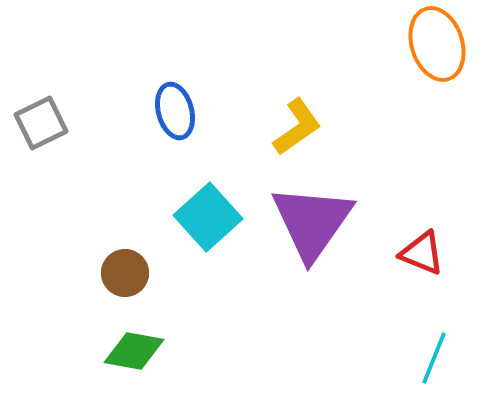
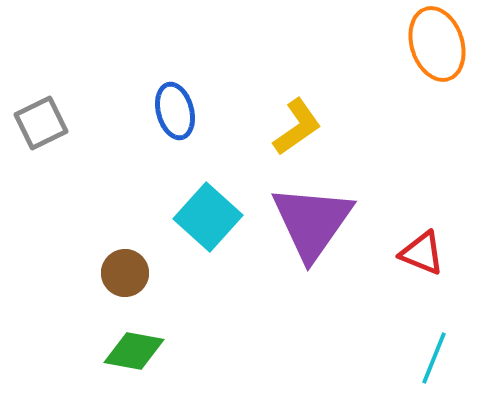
cyan square: rotated 6 degrees counterclockwise
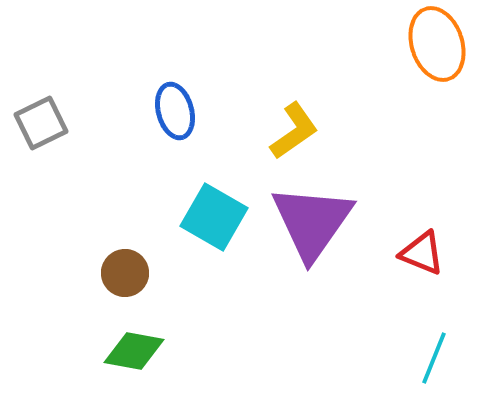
yellow L-shape: moved 3 px left, 4 px down
cyan square: moved 6 px right; rotated 12 degrees counterclockwise
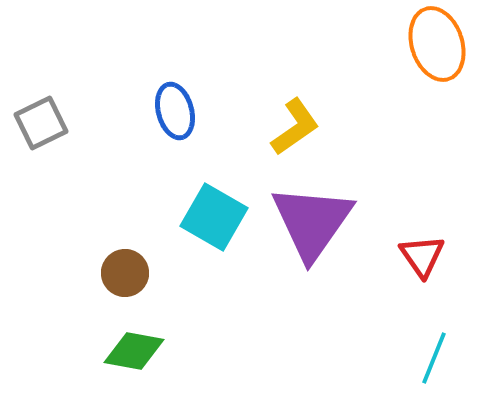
yellow L-shape: moved 1 px right, 4 px up
red triangle: moved 3 px down; rotated 33 degrees clockwise
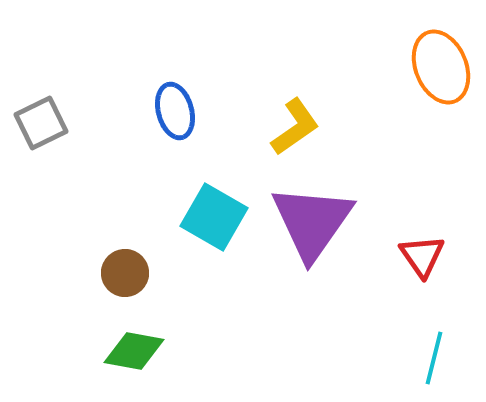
orange ellipse: moved 4 px right, 23 px down; rotated 4 degrees counterclockwise
cyan line: rotated 8 degrees counterclockwise
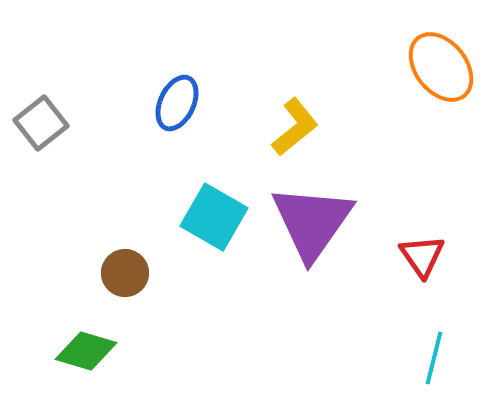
orange ellipse: rotated 16 degrees counterclockwise
blue ellipse: moved 2 px right, 8 px up; rotated 40 degrees clockwise
gray square: rotated 12 degrees counterclockwise
yellow L-shape: rotated 4 degrees counterclockwise
green diamond: moved 48 px left; rotated 6 degrees clockwise
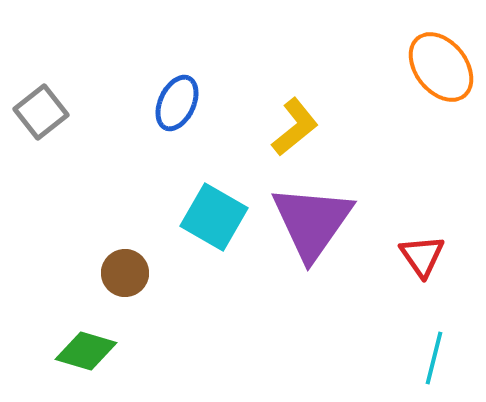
gray square: moved 11 px up
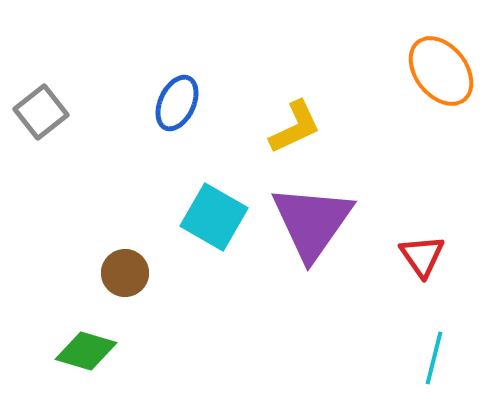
orange ellipse: moved 4 px down
yellow L-shape: rotated 14 degrees clockwise
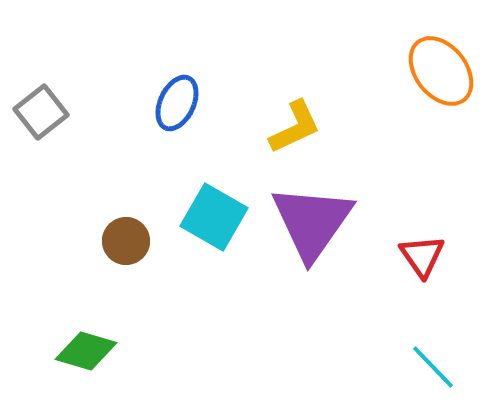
brown circle: moved 1 px right, 32 px up
cyan line: moved 1 px left, 9 px down; rotated 58 degrees counterclockwise
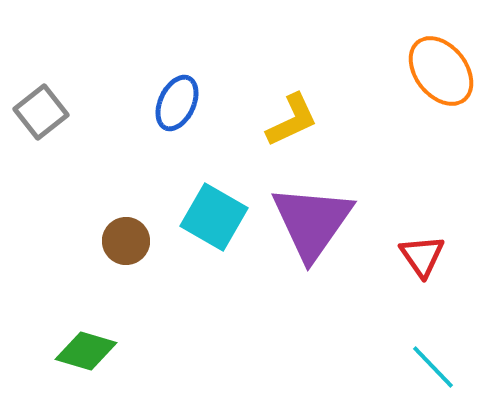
yellow L-shape: moved 3 px left, 7 px up
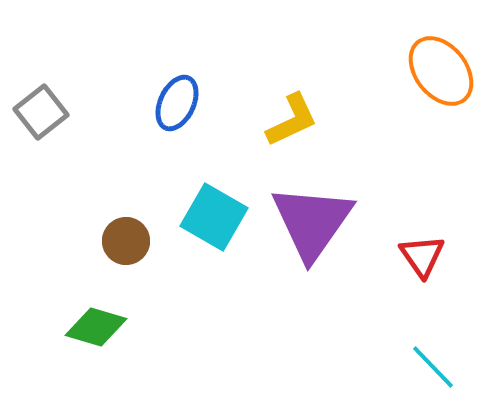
green diamond: moved 10 px right, 24 px up
